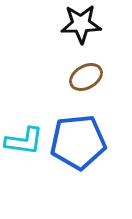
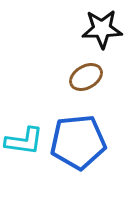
black star: moved 21 px right, 5 px down
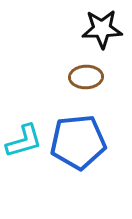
brown ellipse: rotated 28 degrees clockwise
cyan L-shape: rotated 24 degrees counterclockwise
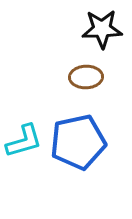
blue pentagon: rotated 6 degrees counterclockwise
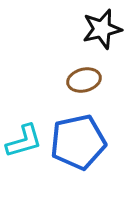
black star: rotated 12 degrees counterclockwise
brown ellipse: moved 2 px left, 3 px down; rotated 12 degrees counterclockwise
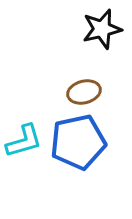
brown ellipse: moved 12 px down
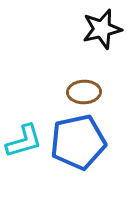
brown ellipse: rotated 12 degrees clockwise
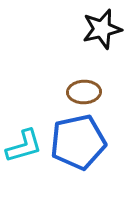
cyan L-shape: moved 5 px down
